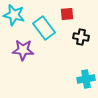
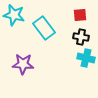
red square: moved 13 px right, 1 px down
purple star: moved 14 px down
cyan cross: moved 21 px up; rotated 24 degrees clockwise
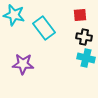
black cross: moved 3 px right
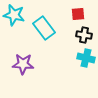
red square: moved 2 px left, 1 px up
black cross: moved 2 px up
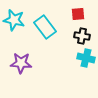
cyan star: moved 5 px down
cyan rectangle: moved 1 px right, 1 px up
black cross: moved 2 px left, 1 px down
purple star: moved 2 px left, 1 px up
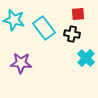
cyan rectangle: moved 1 px left, 1 px down
black cross: moved 10 px left, 2 px up
cyan cross: rotated 30 degrees clockwise
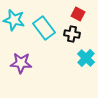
red square: rotated 32 degrees clockwise
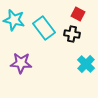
cyan cross: moved 6 px down
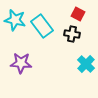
cyan star: moved 1 px right
cyan rectangle: moved 2 px left, 2 px up
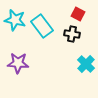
purple star: moved 3 px left
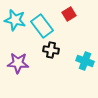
red square: moved 9 px left; rotated 32 degrees clockwise
black cross: moved 21 px left, 16 px down
cyan cross: moved 1 px left, 3 px up; rotated 24 degrees counterclockwise
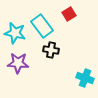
cyan star: moved 13 px down
cyan cross: moved 17 px down
